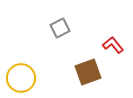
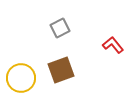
brown square: moved 27 px left, 2 px up
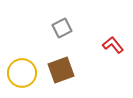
gray square: moved 2 px right
yellow circle: moved 1 px right, 5 px up
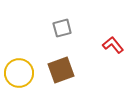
gray square: rotated 12 degrees clockwise
yellow circle: moved 3 px left
